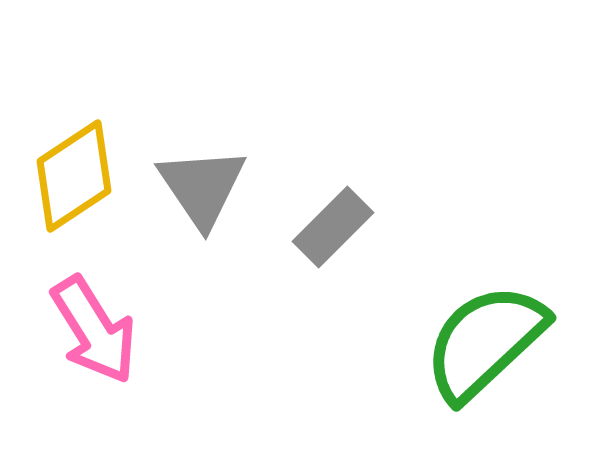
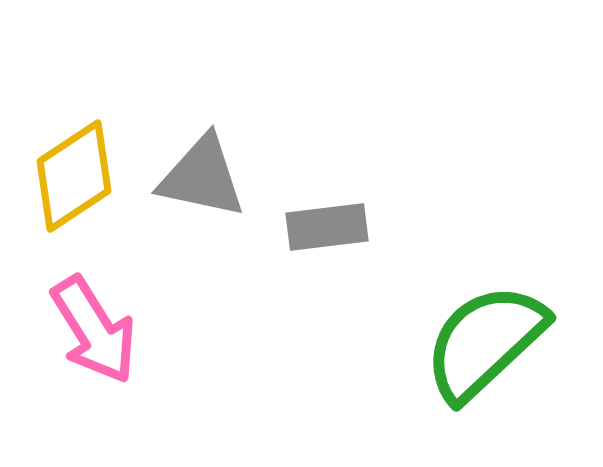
gray triangle: moved 10 px up; rotated 44 degrees counterclockwise
gray rectangle: moved 6 px left; rotated 38 degrees clockwise
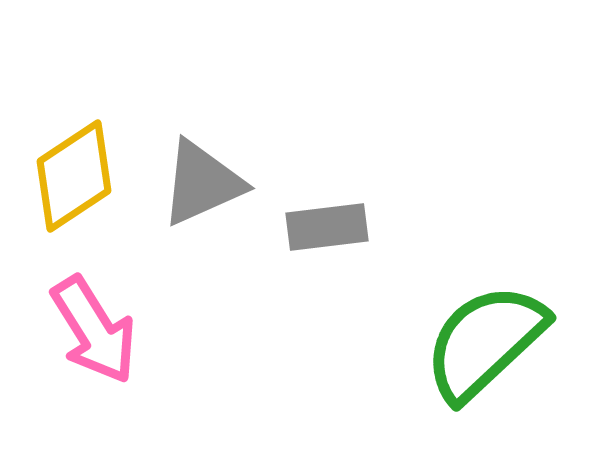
gray triangle: moved 6 px down; rotated 36 degrees counterclockwise
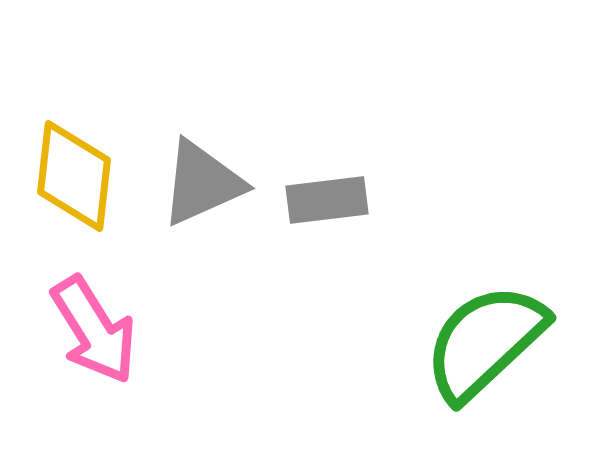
yellow diamond: rotated 50 degrees counterclockwise
gray rectangle: moved 27 px up
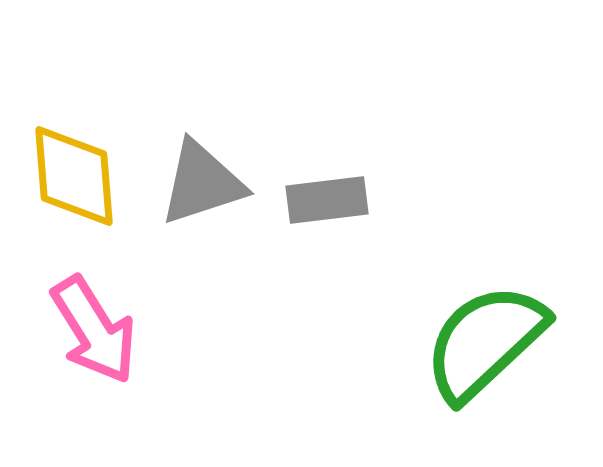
yellow diamond: rotated 11 degrees counterclockwise
gray triangle: rotated 6 degrees clockwise
